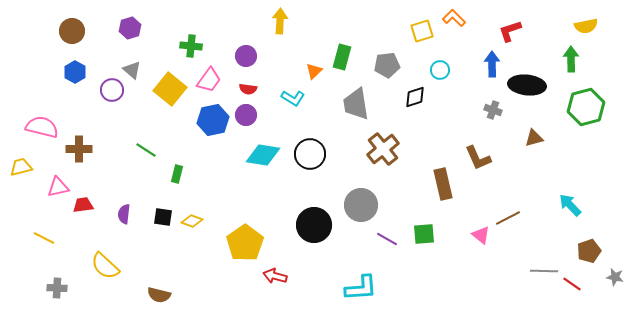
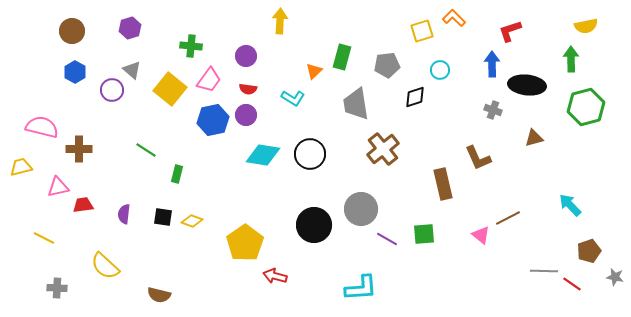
gray circle at (361, 205): moved 4 px down
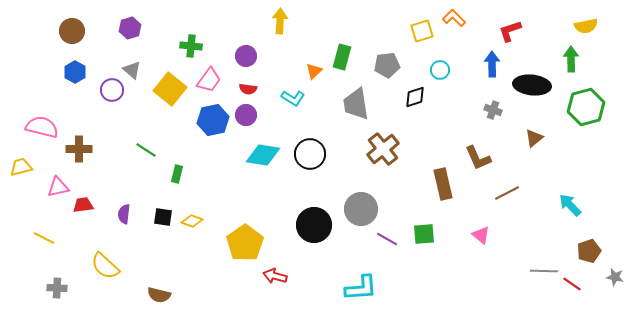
black ellipse at (527, 85): moved 5 px right
brown triangle at (534, 138): rotated 24 degrees counterclockwise
brown line at (508, 218): moved 1 px left, 25 px up
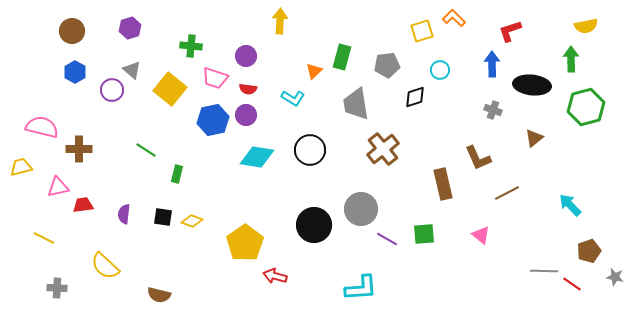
pink trapezoid at (209, 80): moved 6 px right, 2 px up; rotated 72 degrees clockwise
black circle at (310, 154): moved 4 px up
cyan diamond at (263, 155): moved 6 px left, 2 px down
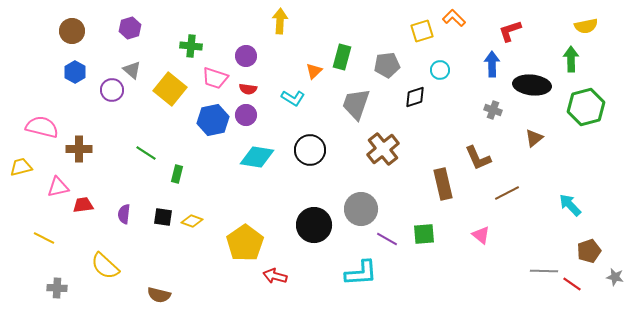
gray trapezoid at (356, 104): rotated 28 degrees clockwise
green line at (146, 150): moved 3 px down
cyan L-shape at (361, 288): moved 15 px up
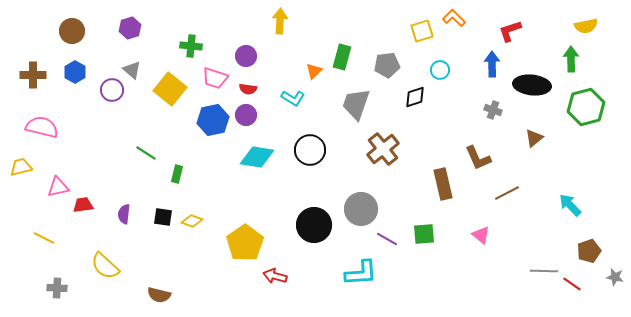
brown cross at (79, 149): moved 46 px left, 74 px up
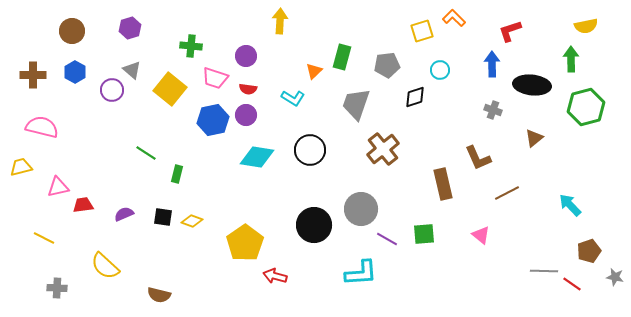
purple semicircle at (124, 214): rotated 60 degrees clockwise
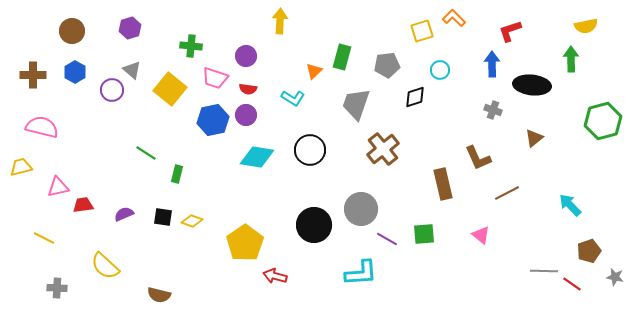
green hexagon at (586, 107): moved 17 px right, 14 px down
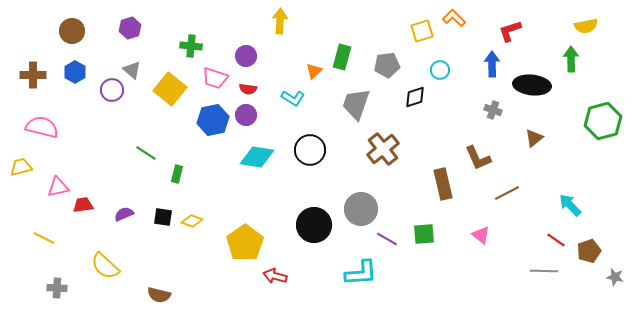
red line at (572, 284): moved 16 px left, 44 px up
